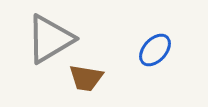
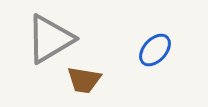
brown trapezoid: moved 2 px left, 2 px down
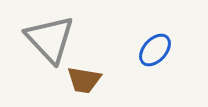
gray triangle: rotated 42 degrees counterclockwise
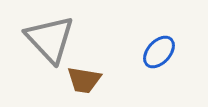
blue ellipse: moved 4 px right, 2 px down
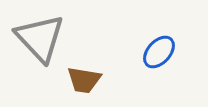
gray triangle: moved 10 px left, 1 px up
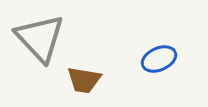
blue ellipse: moved 7 px down; rotated 24 degrees clockwise
